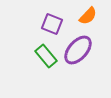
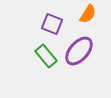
orange semicircle: moved 2 px up; rotated 12 degrees counterclockwise
purple ellipse: moved 1 px right, 1 px down
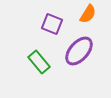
green rectangle: moved 7 px left, 6 px down
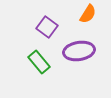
purple square: moved 5 px left, 3 px down; rotated 15 degrees clockwise
purple ellipse: rotated 40 degrees clockwise
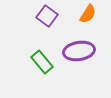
purple square: moved 11 px up
green rectangle: moved 3 px right
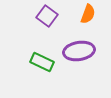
orange semicircle: rotated 12 degrees counterclockwise
green rectangle: rotated 25 degrees counterclockwise
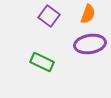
purple square: moved 2 px right
purple ellipse: moved 11 px right, 7 px up
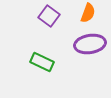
orange semicircle: moved 1 px up
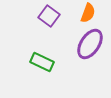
purple ellipse: rotated 48 degrees counterclockwise
